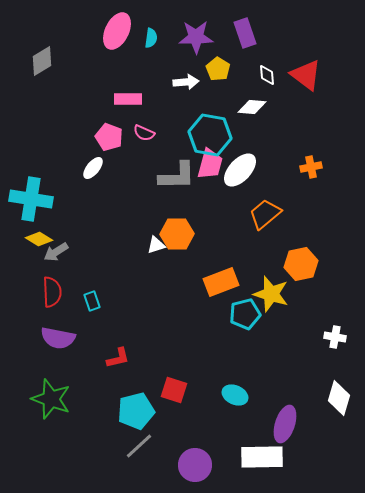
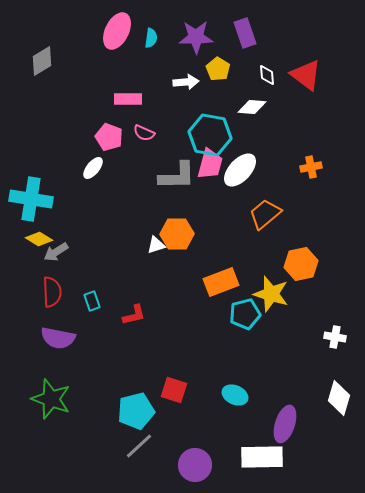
red L-shape at (118, 358): moved 16 px right, 43 px up
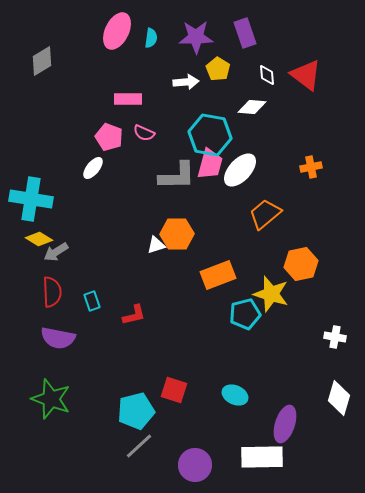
orange rectangle at (221, 282): moved 3 px left, 7 px up
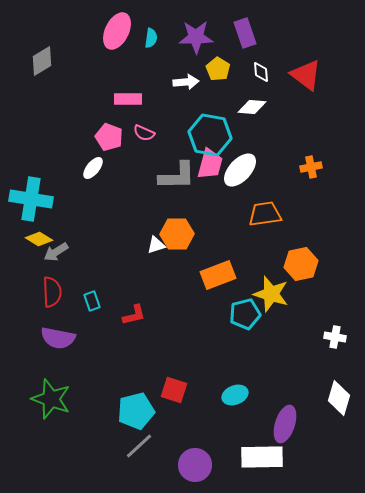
white diamond at (267, 75): moved 6 px left, 3 px up
orange trapezoid at (265, 214): rotated 32 degrees clockwise
cyan ellipse at (235, 395): rotated 45 degrees counterclockwise
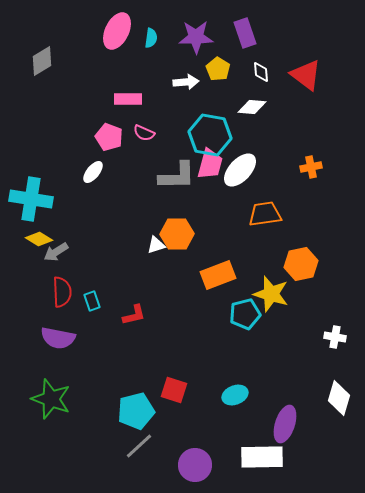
white ellipse at (93, 168): moved 4 px down
red semicircle at (52, 292): moved 10 px right
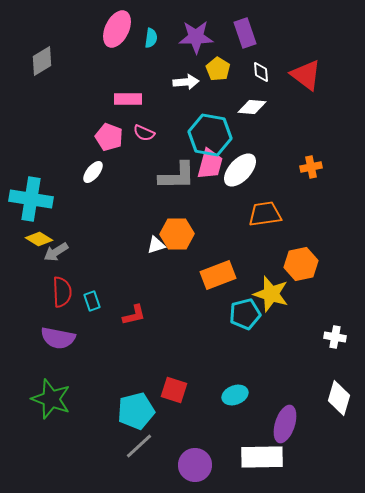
pink ellipse at (117, 31): moved 2 px up
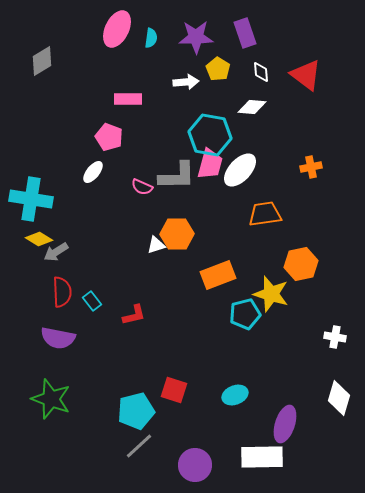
pink semicircle at (144, 133): moved 2 px left, 54 px down
cyan rectangle at (92, 301): rotated 18 degrees counterclockwise
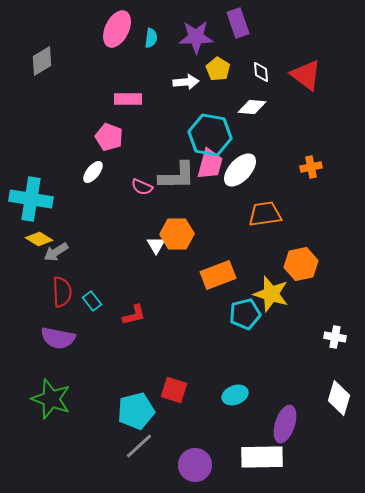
purple rectangle at (245, 33): moved 7 px left, 10 px up
white triangle at (156, 245): rotated 42 degrees counterclockwise
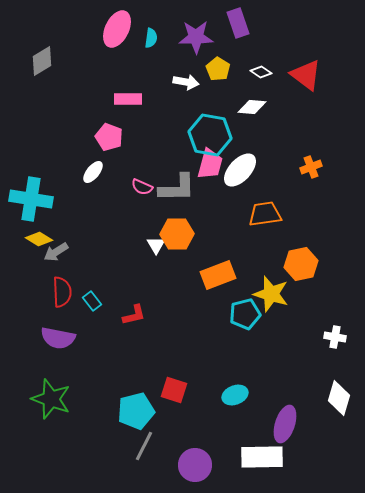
white diamond at (261, 72): rotated 50 degrees counterclockwise
white arrow at (186, 82): rotated 15 degrees clockwise
orange cross at (311, 167): rotated 10 degrees counterclockwise
gray L-shape at (177, 176): moved 12 px down
gray line at (139, 446): moved 5 px right; rotated 20 degrees counterclockwise
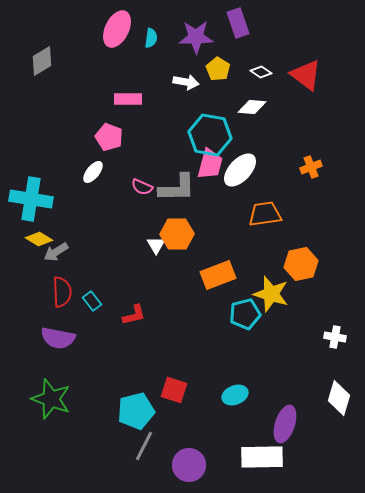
purple circle at (195, 465): moved 6 px left
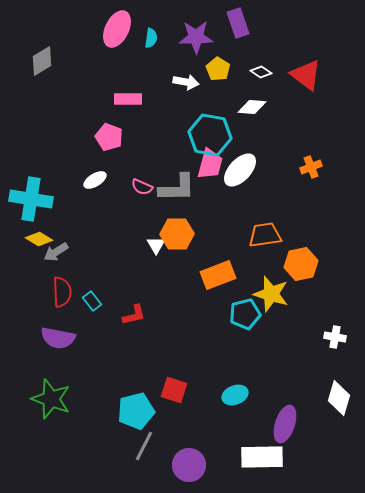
white ellipse at (93, 172): moved 2 px right, 8 px down; rotated 20 degrees clockwise
orange trapezoid at (265, 214): moved 21 px down
